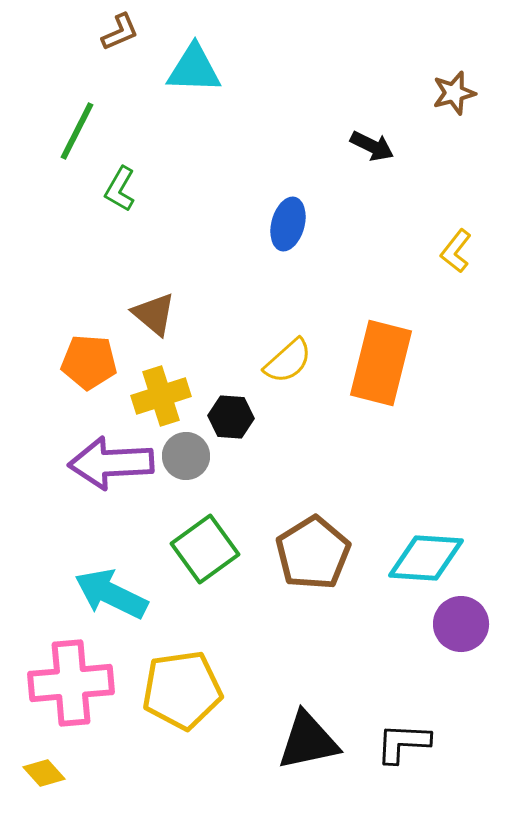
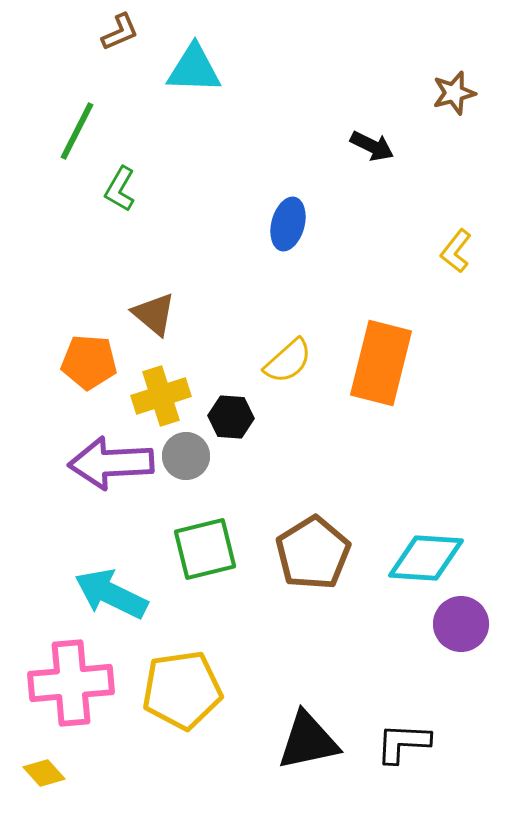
green square: rotated 22 degrees clockwise
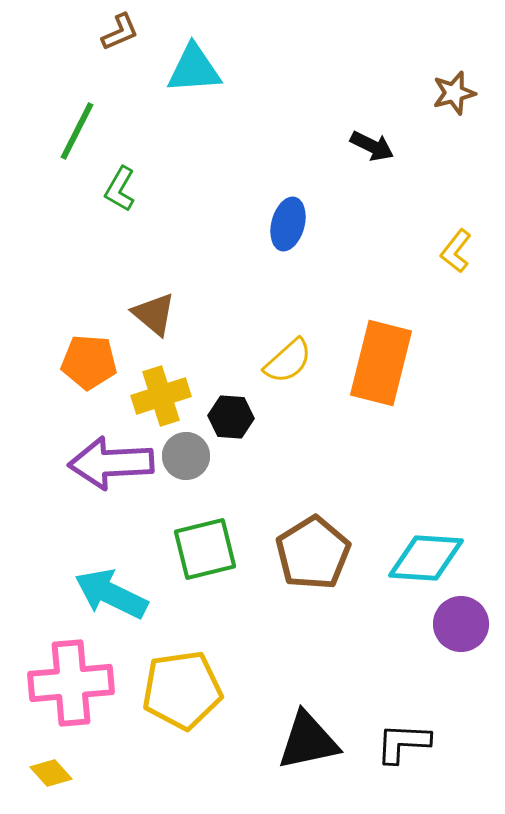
cyan triangle: rotated 6 degrees counterclockwise
yellow diamond: moved 7 px right
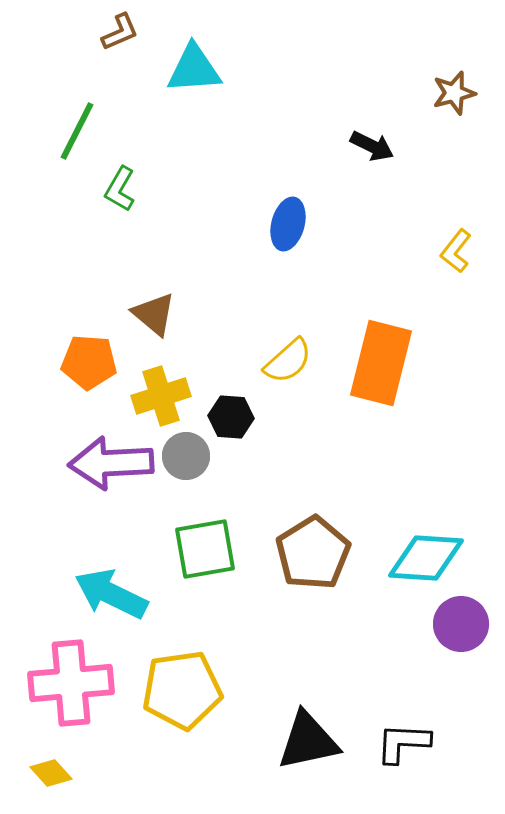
green square: rotated 4 degrees clockwise
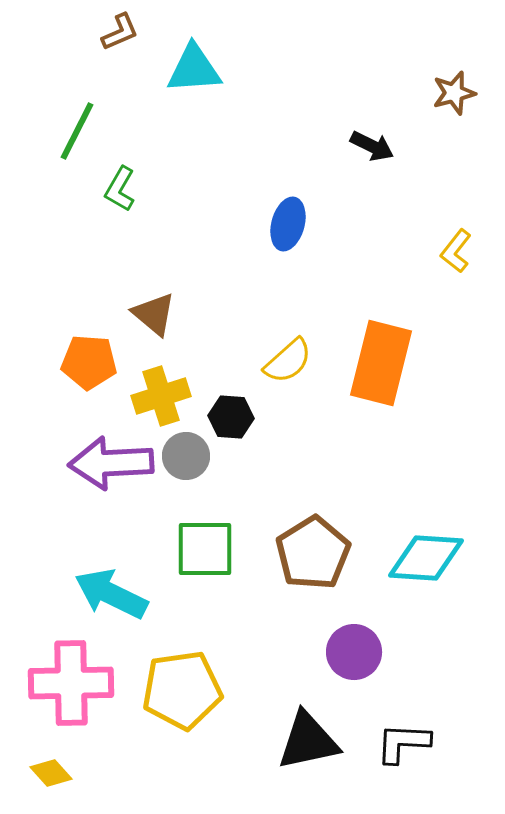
green square: rotated 10 degrees clockwise
purple circle: moved 107 px left, 28 px down
pink cross: rotated 4 degrees clockwise
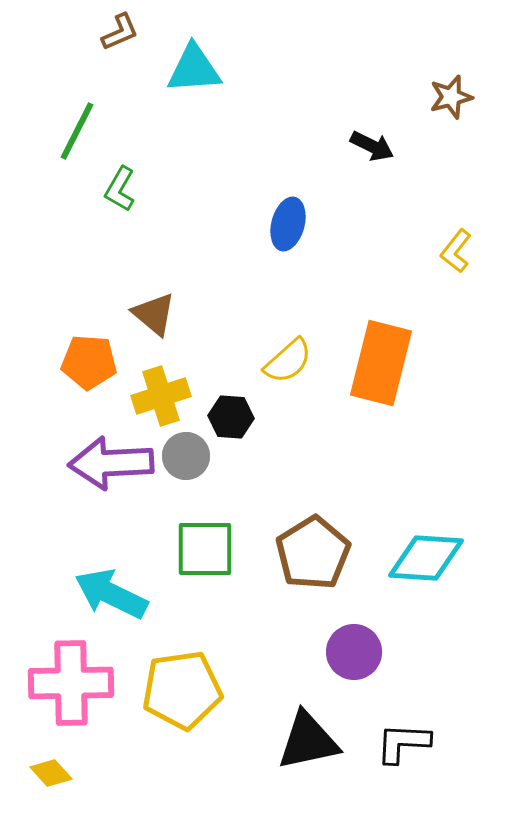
brown star: moved 3 px left, 4 px down
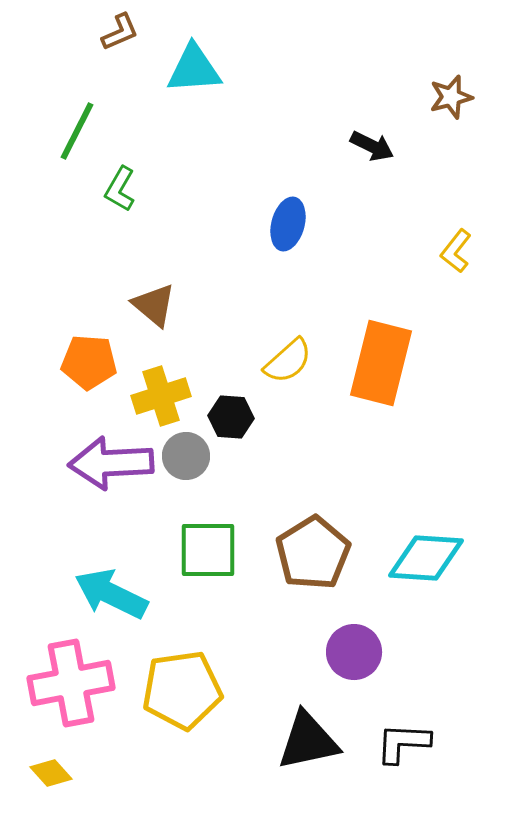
brown triangle: moved 9 px up
green square: moved 3 px right, 1 px down
pink cross: rotated 10 degrees counterclockwise
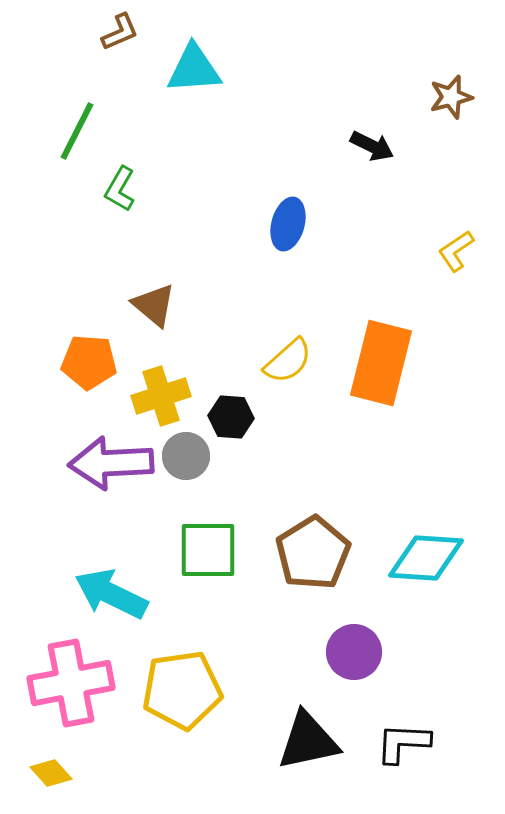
yellow L-shape: rotated 18 degrees clockwise
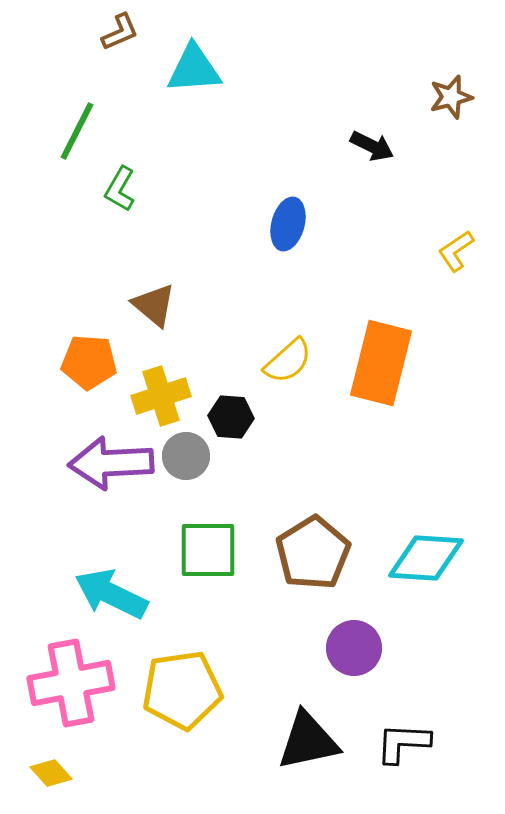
purple circle: moved 4 px up
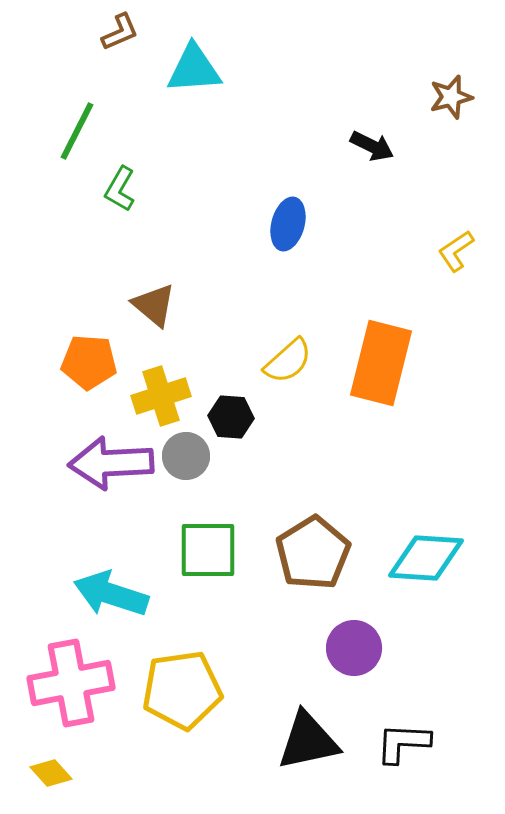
cyan arrow: rotated 8 degrees counterclockwise
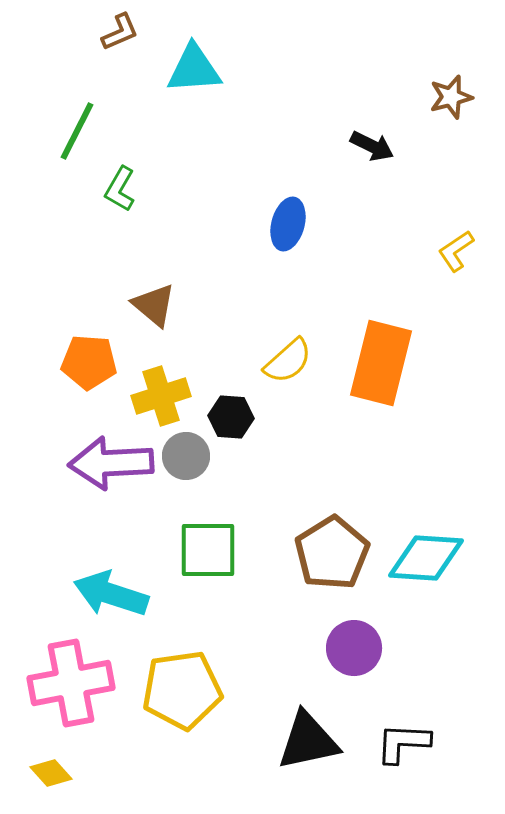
brown pentagon: moved 19 px right
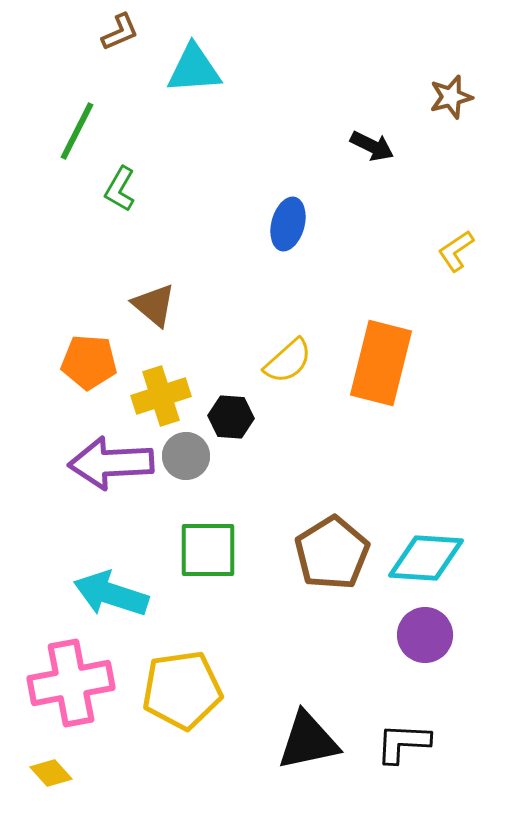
purple circle: moved 71 px right, 13 px up
